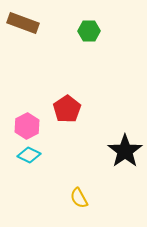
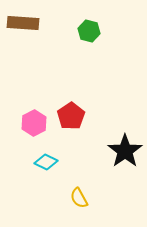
brown rectangle: rotated 16 degrees counterclockwise
green hexagon: rotated 15 degrees clockwise
red pentagon: moved 4 px right, 7 px down
pink hexagon: moved 7 px right, 3 px up
cyan diamond: moved 17 px right, 7 px down
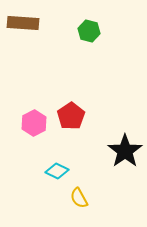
cyan diamond: moved 11 px right, 9 px down
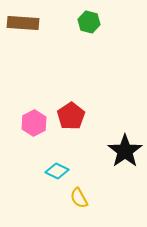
green hexagon: moved 9 px up
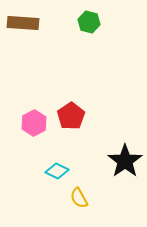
black star: moved 10 px down
